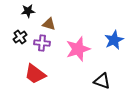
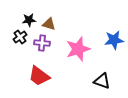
black star: moved 1 px right, 9 px down
blue star: rotated 18 degrees clockwise
red trapezoid: moved 4 px right, 2 px down
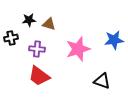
black cross: moved 9 px left, 1 px down; rotated 24 degrees clockwise
purple cross: moved 5 px left, 6 px down
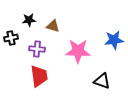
brown triangle: moved 4 px right, 2 px down
pink star: moved 2 px down; rotated 20 degrees clockwise
red trapezoid: rotated 135 degrees counterclockwise
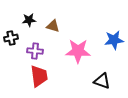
purple cross: moved 2 px left, 2 px down
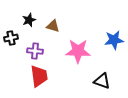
black star: rotated 16 degrees counterclockwise
